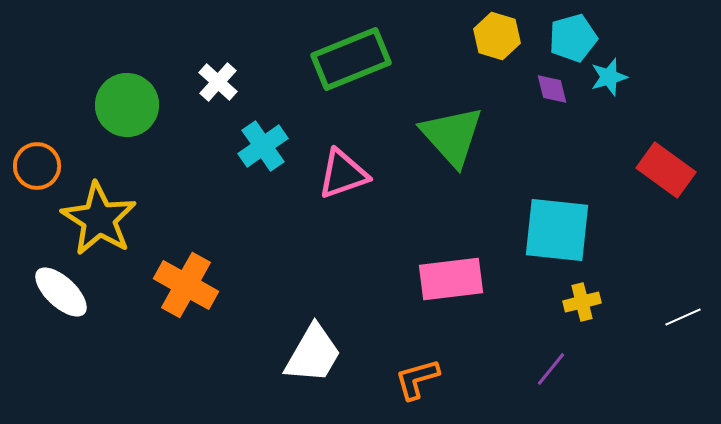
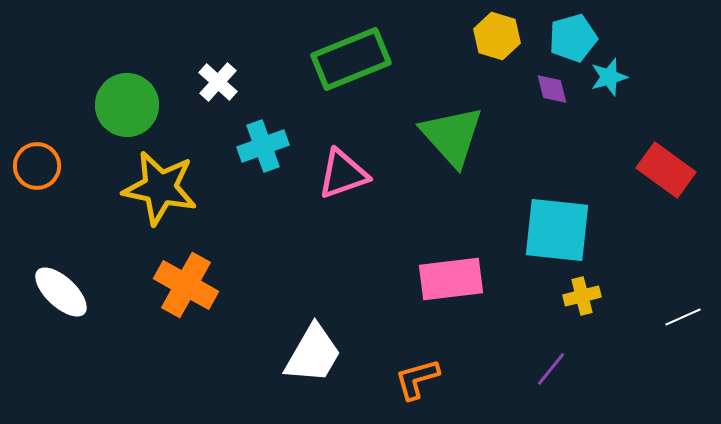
cyan cross: rotated 15 degrees clockwise
yellow star: moved 61 px right, 31 px up; rotated 20 degrees counterclockwise
yellow cross: moved 6 px up
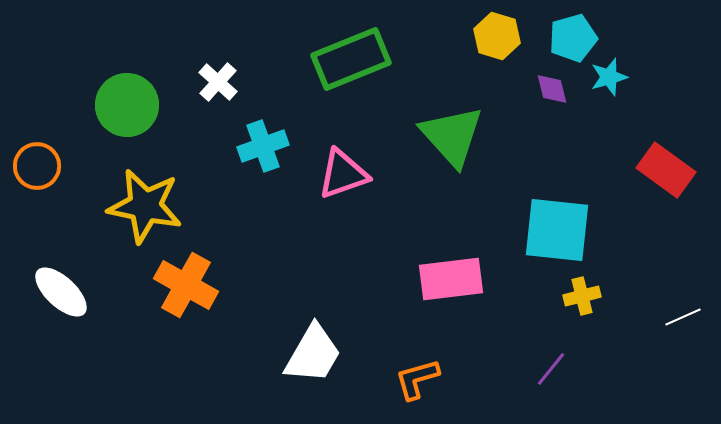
yellow star: moved 15 px left, 18 px down
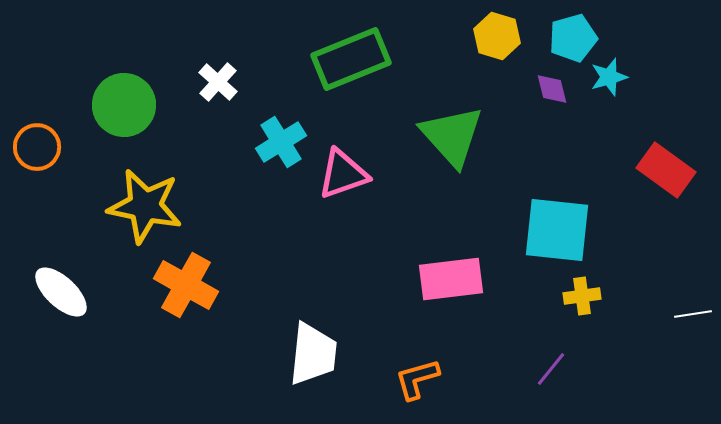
green circle: moved 3 px left
cyan cross: moved 18 px right, 4 px up; rotated 12 degrees counterclockwise
orange circle: moved 19 px up
yellow cross: rotated 6 degrees clockwise
white line: moved 10 px right, 3 px up; rotated 15 degrees clockwise
white trapezoid: rotated 24 degrees counterclockwise
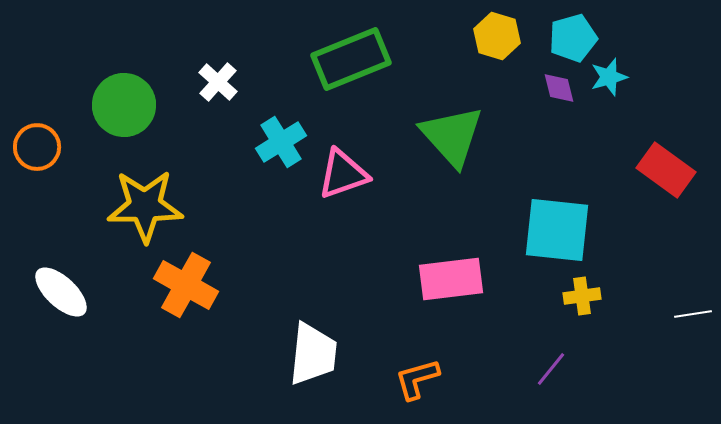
purple diamond: moved 7 px right, 1 px up
yellow star: rotated 12 degrees counterclockwise
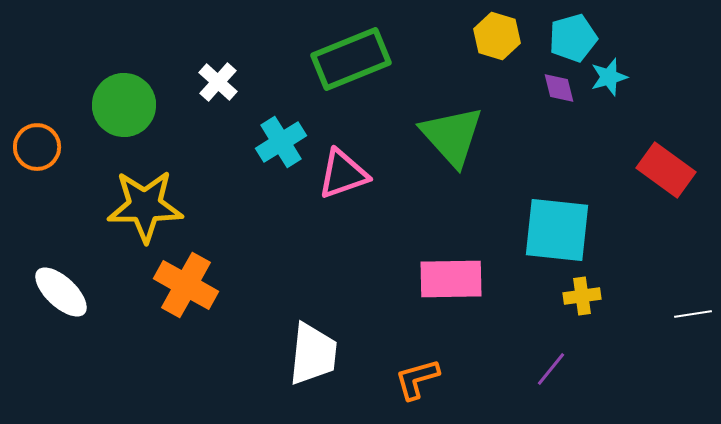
pink rectangle: rotated 6 degrees clockwise
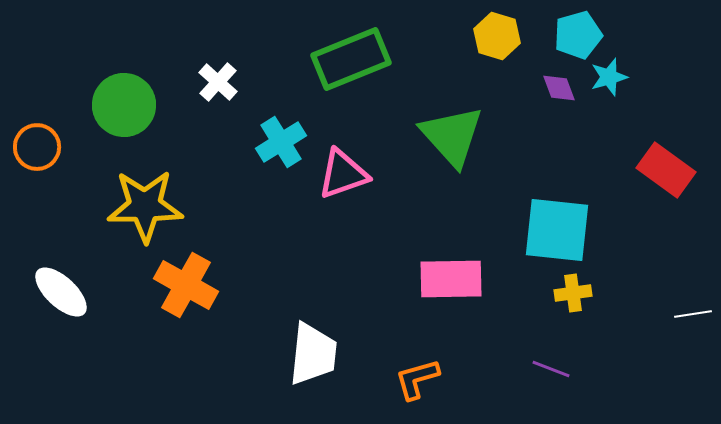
cyan pentagon: moved 5 px right, 3 px up
purple diamond: rotated 6 degrees counterclockwise
yellow cross: moved 9 px left, 3 px up
purple line: rotated 72 degrees clockwise
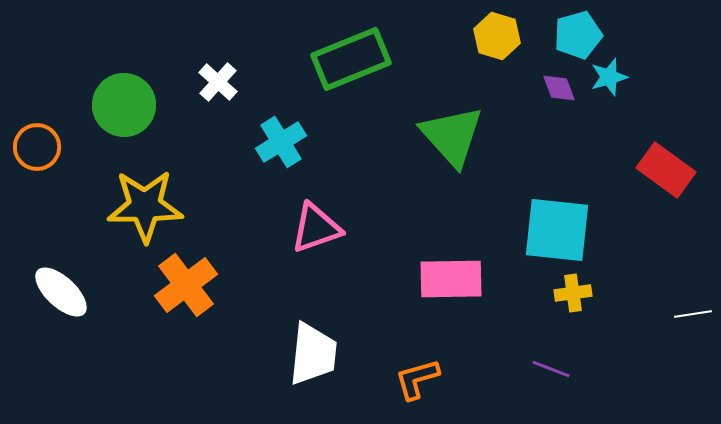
pink triangle: moved 27 px left, 54 px down
orange cross: rotated 24 degrees clockwise
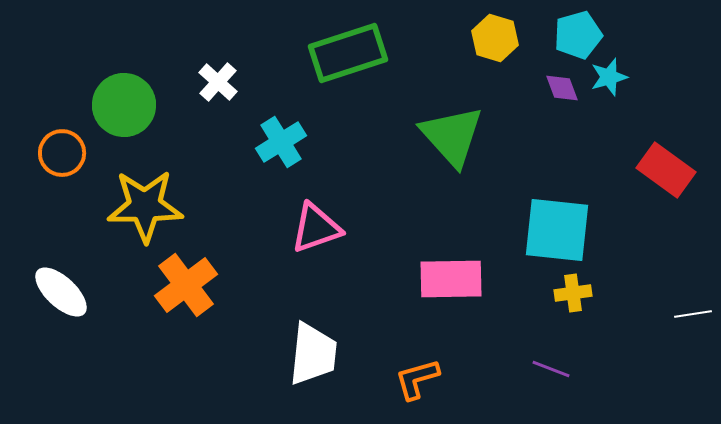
yellow hexagon: moved 2 px left, 2 px down
green rectangle: moved 3 px left, 6 px up; rotated 4 degrees clockwise
purple diamond: moved 3 px right
orange circle: moved 25 px right, 6 px down
